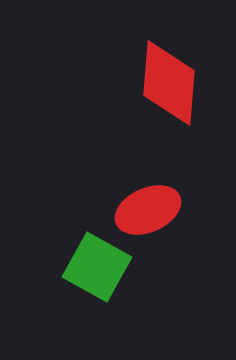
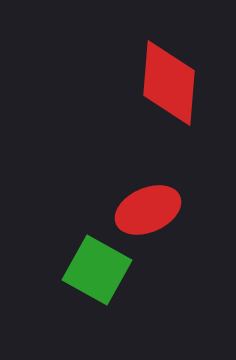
green square: moved 3 px down
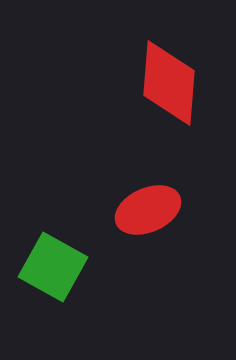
green square: moved 44 px left, 3 px up
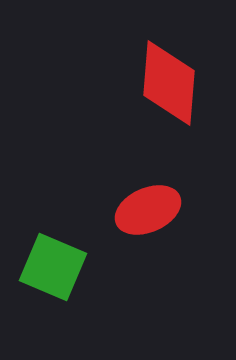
green square: rotated 6 degrees counterclockwise
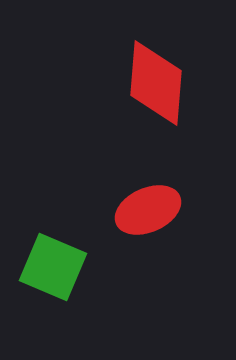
red diamond: moved 13 px left
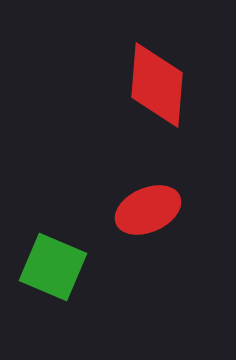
red diamond: moved 1 px right, 2 px down
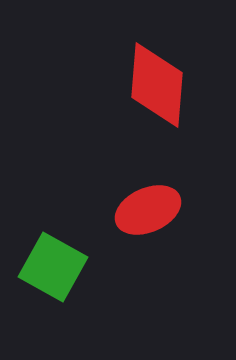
green square: rotated 6 degrees clockwise
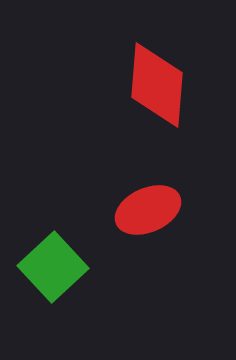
green square: rotated 18 degrees clockwise
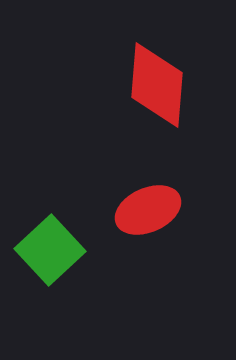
green square: moved 3 px left, 17 px up
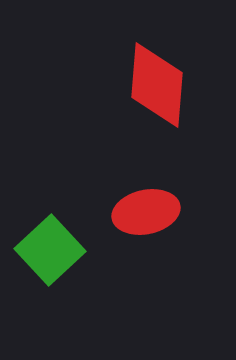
red ellipse: moved 2 px left, 2 px down; rotated 12 degrees clockwise
